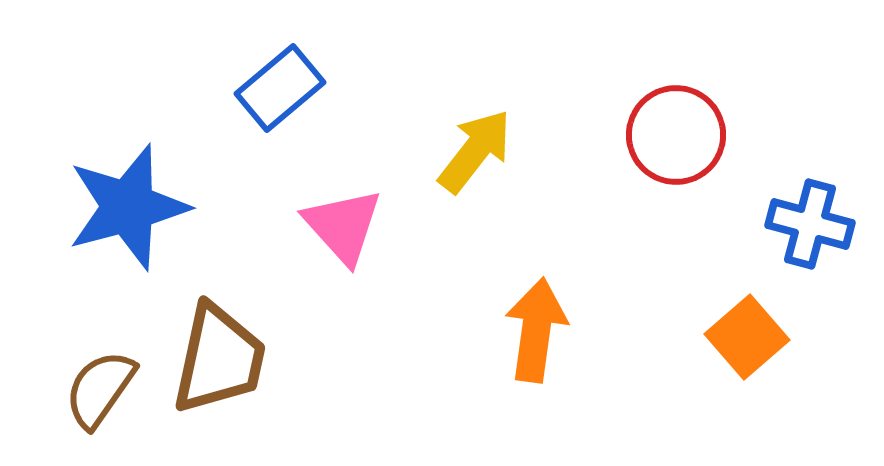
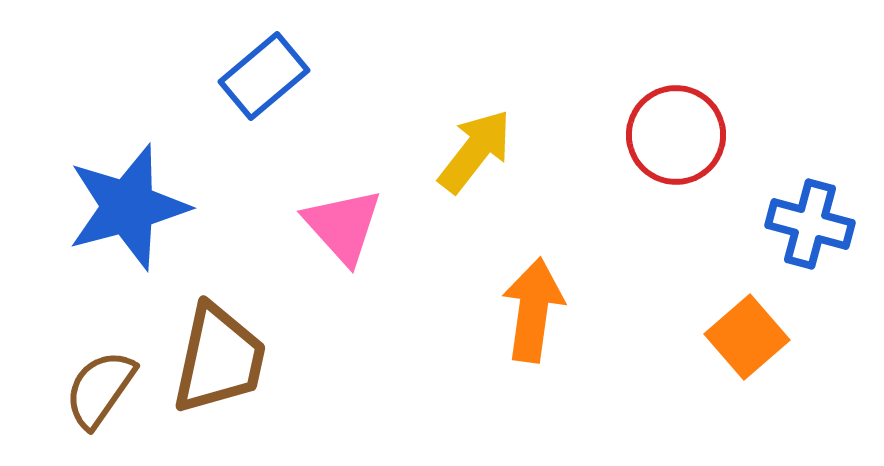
blue rectangle: moved 16 px left, 12 px up
orange arrow: moved 3 px left, 20 px up
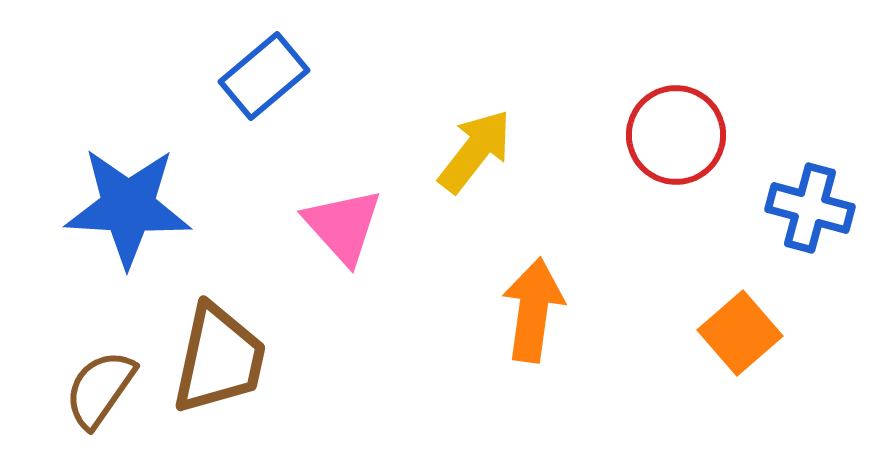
blue star: rotated 18 degrees clockwise
blue cross: moved 16 px up
orange square: moved 7 px left, 4 px up
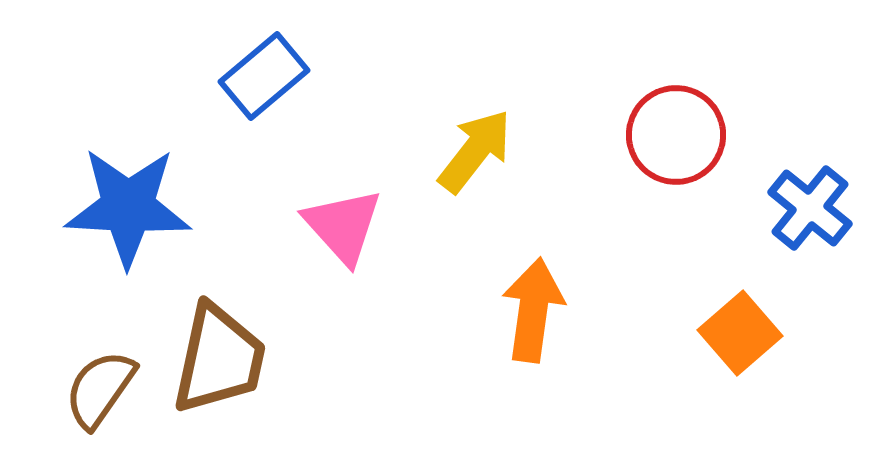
blue cross: rotated 24 degrees clockwise
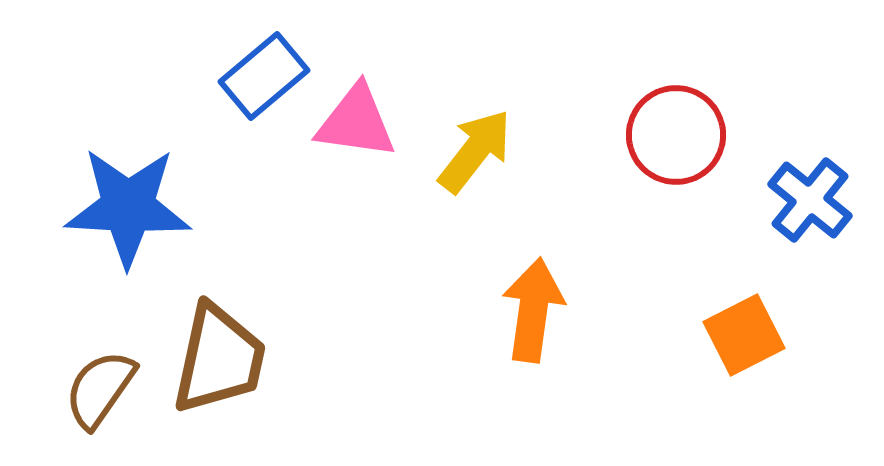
blue cross: moved 8 px up
pink triangle: moved 13 px right, 104 px up; rotated 40 degrees counterclockwise
orange square: moved 4 px right, 2 px down; rotated 14 degrees clockwise
